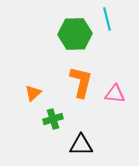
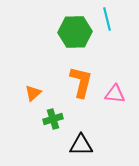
green hexagon: moved 2 px up
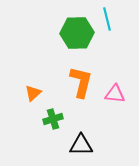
green hexagon: moved 2 px right, 1 px down
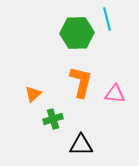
orange triangle: moved 1 px down
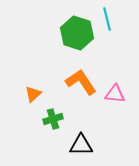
green hexagon: rotated 20 degrees clockwise
orange L-shape: rotated 48 degrees counterclockwise
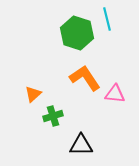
orange L-shape: moved 4 px right, 4 px up
green cross: moved 3 px up
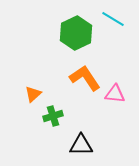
cyan line: moved 6 px right; rotated 45 degrees counterclockwise
green hexagon: moved 1 px left; rotated 16 degrees clockwise
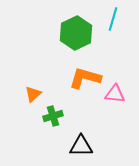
cyan line: rotated 75 degrees clockwise
orange L-shape: rotated 40 degrees counterclockwise
black triangle: moved 1 px down
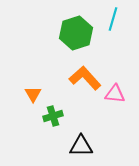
green hexagon: rotated 8 degrees clockwise
orange L-shape: rotated 32 degrees clockwise
orange triangle: rotated 18 degrees counterclockwise
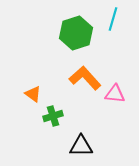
orange triangle: rotated 24 degrees counterclockwise
